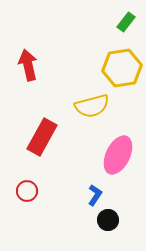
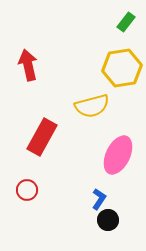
red circle: moved 1 px up
blue L-shape: moved 4 px right, 4 px down
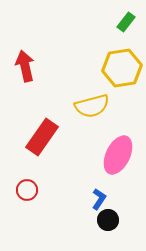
red arrow: moved 3 px left, 1 px down
red rectangle: rotated 6 degrees clockwise
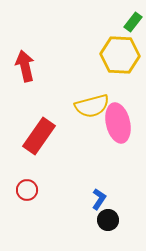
green rectangle: moved 7 px right
yellow hexagon: moved 2 px left, 13 px up; rotated 12 degrees clockwise
red rectangle: moved 3 px left, 1 px up
pink ellipse: moved 32 px up; rotated 39 degrees counterclockwise
